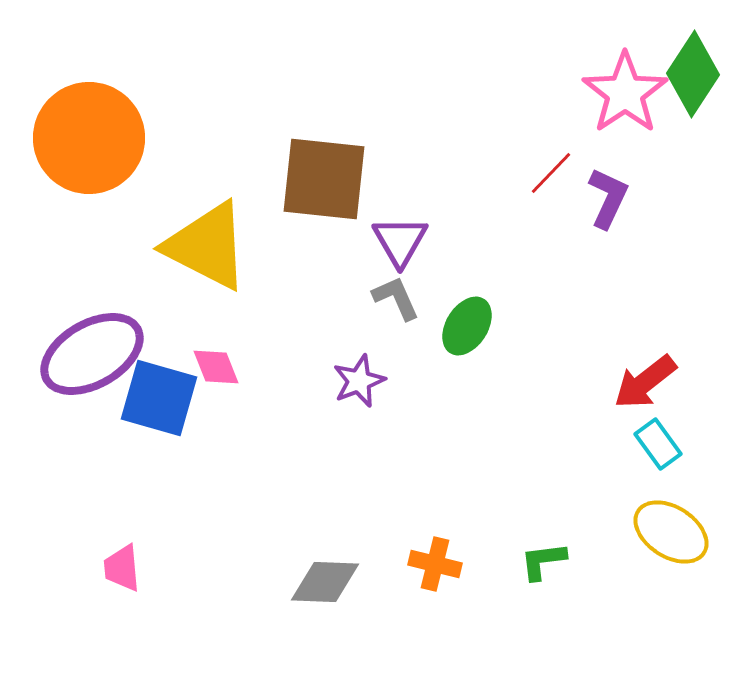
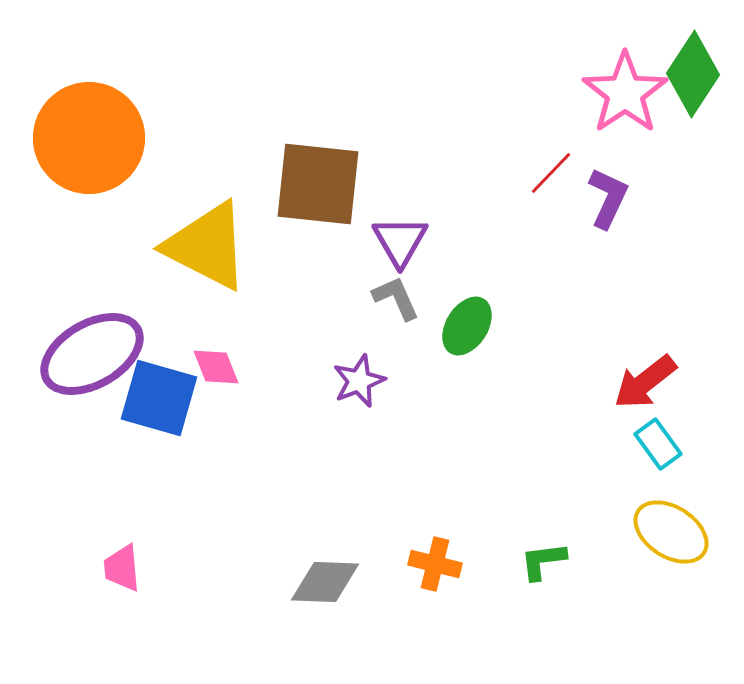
brown square: moved 6 px left, 5 px down
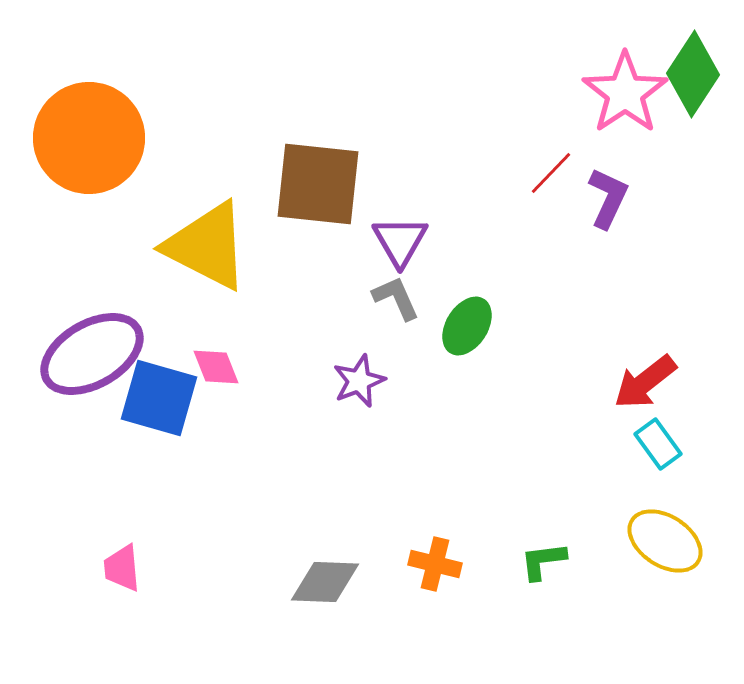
yellow ellipse: moved 6 px left, 9 px down
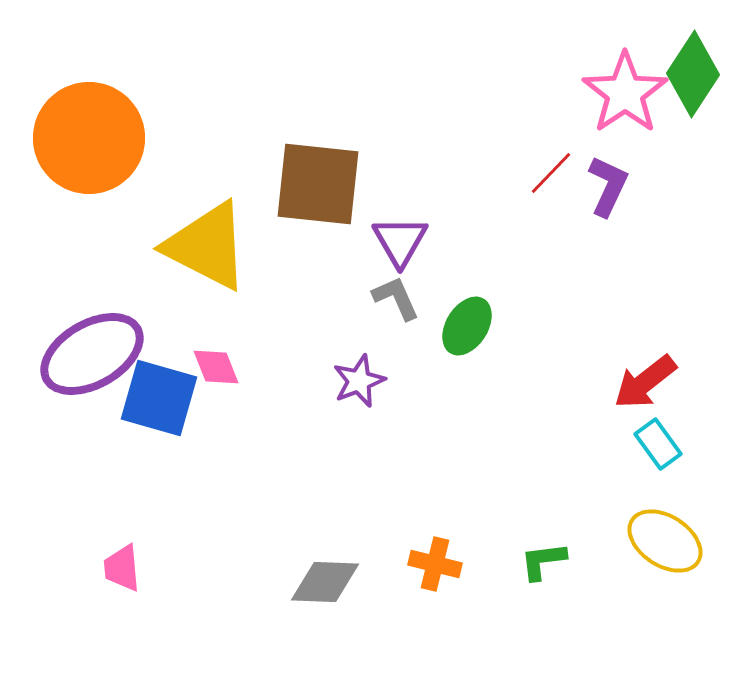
purple L-shape: moved 12 px up
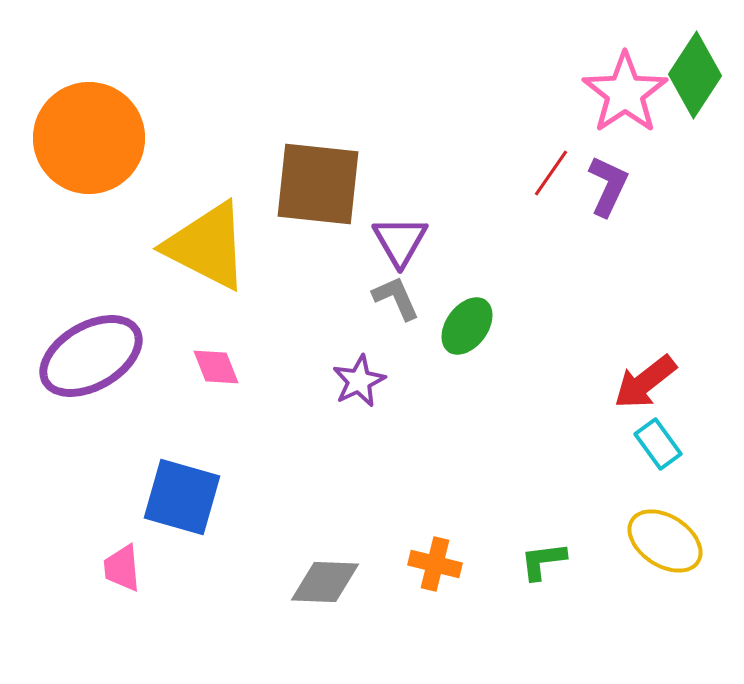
green diamond: moved 2 px right, 1 px down
red line: rotated 9 degrees counterclockwise
green ellipse: rotated 4 degrees clockwise
purple ellipse: moved 1 px left, 2 px down
purple star: rotated 4 degrees counterclockwise
blue square: moved 23 px right, 99 px down
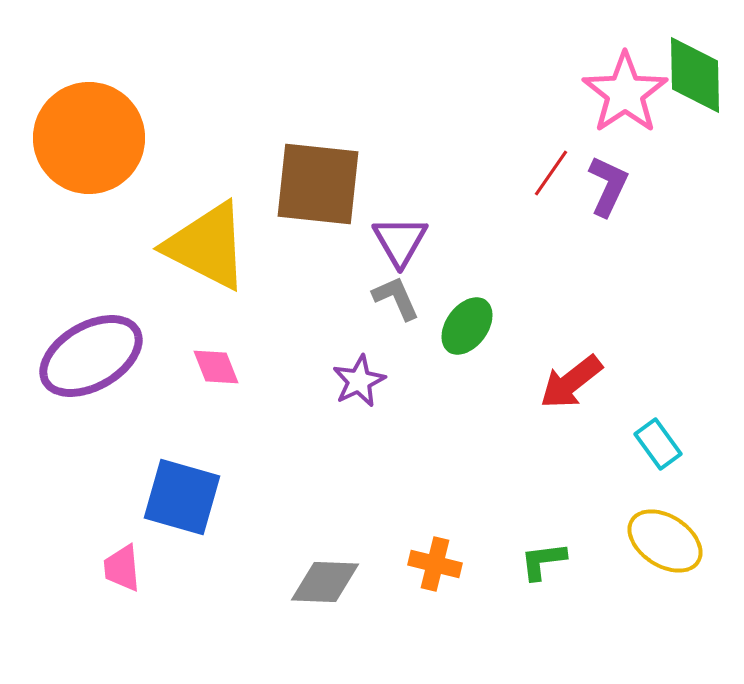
green diamond: rotated 34 degrees counterclockwise
red arrow: moved 74 px left
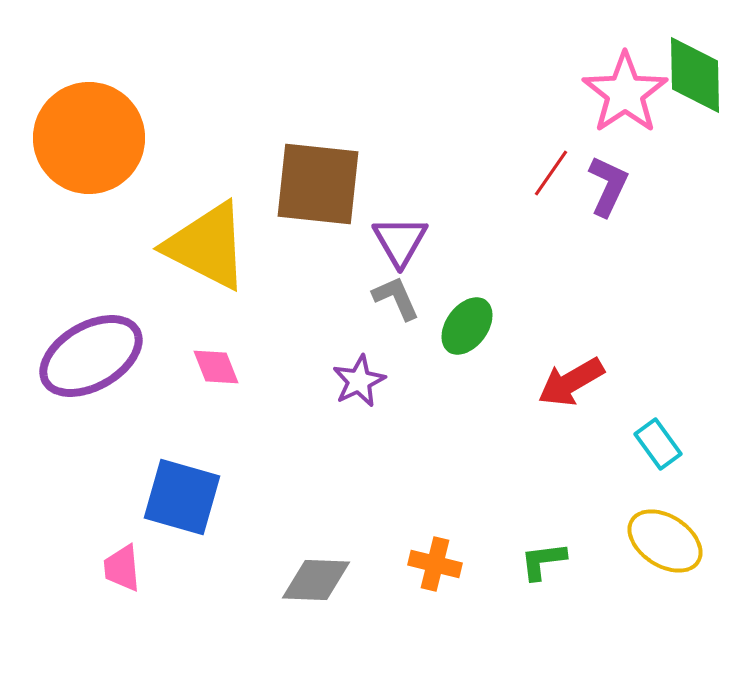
red arrow: rotated 8 degrees clockwise
gray diamond: moved 9 px left, 2 px up
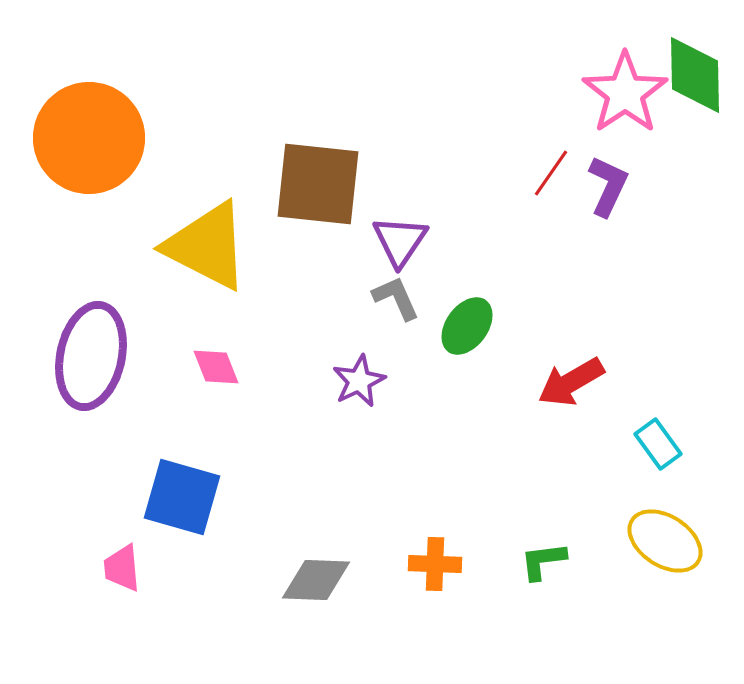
purple triangle: rotated 4 degrees clockwise
purple ellipse: rotated 48 degrees counterclockwise
orange cross: rotated 12 degrees counterclockwise
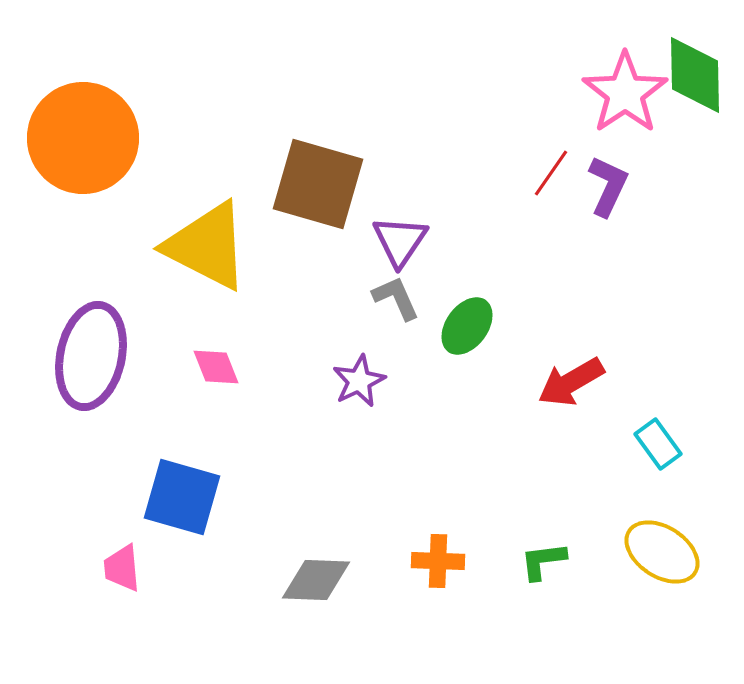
orange circle: moved 6 px left
brown square: rotated 10 degrees clockwise
yellow ellipse: moved 3 px left, 11 px down
orange cross: moved 3 px right, 3 px up
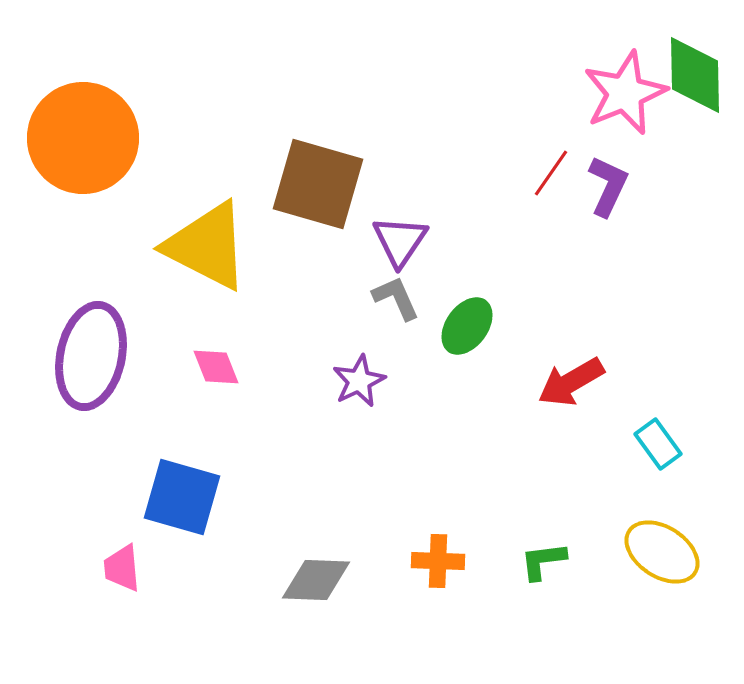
pink star: rotated 12 degrees clockwise
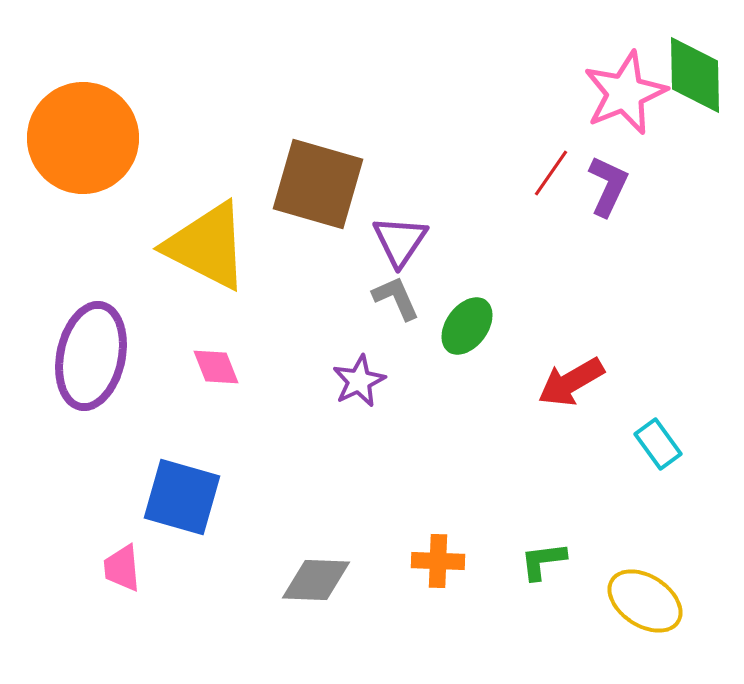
yellow ellipse: moved 17 px left, 49 px down
